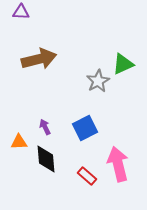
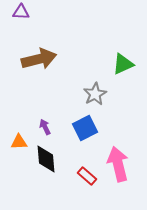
gray star: moved 3 px left, 13 px down
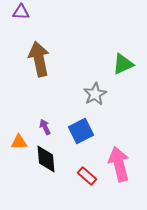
brown arrow: rotated 88 degrees counterclockwise
blue square: moved 4 px left, 3 px down
pink arrow: moved 1 px right
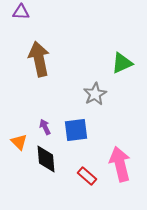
green triangle: moved 1 px left, 1 px up
blue square: moved 5 px left, 1 px up; rotated 20 degrees clockwise
orange triangle: rotated 48 degrees clockwise
pink arrow: moved 1 px right
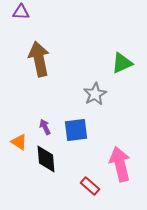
orange triangle: rotated 12 degrees counterclockwise
red rectangle: moved 3 px right, 10 px down
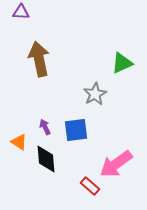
pink arrow: moved 4 px left; rotated 112 degrees counterclockwise
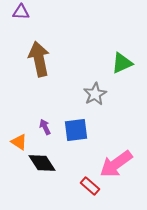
black diamond: moved 4 px left, 4 px down; rotated 28 degrees counterclockwise
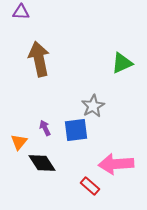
gray star: moved 2 px left, 12 px down
purple arrow: moved 1 px down
orange triangle: rotated 36 degrees clockwise
pink arrow: rotated 32 degrees clockwise
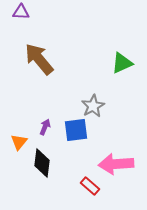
brown arrow: rotated 28 degrees counterclockwise
purple arrow: moved 1 px up; rotated 49 degrees clockwise
black diamond: rotated 40 degrees clockwise
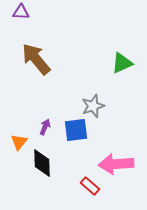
brown arrow: moved 3 px left
gray star: rotated 10 degrees clockwise
black diamond: rotated 8 degrees counterclockwise
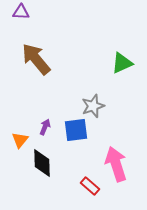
orange triangle: moved 1 px right, 2 px up
pink arrow: rotated 76 degrees clockwise
